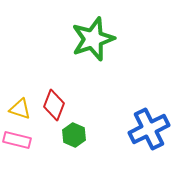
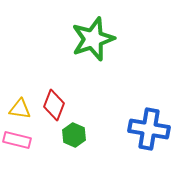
yellow triangle: rotated 10 degrees counterclockwise
blue cross: rotated 36 degrees clockwise
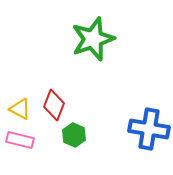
yellow triangle: rotated 20 degrees clockwise
pink rectangle: moved 3 px right
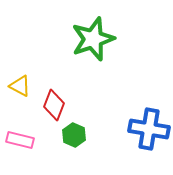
yellow triangle: moved 23 px up
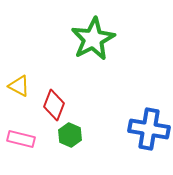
green star: rotated 9 degrees counterclockwise
yellow triangle: moved 1 px left
green hexagon: moved 4 px left
pink rectangle: moved 1 px right, 1 px up
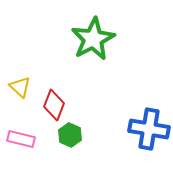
yellow triangle: moved 1 px right, 1 px down; rotated 15 degrees clockwise
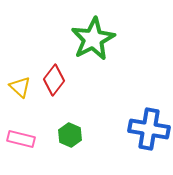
red diamond: moved 25 px up; rotated 16 degrees clockwise
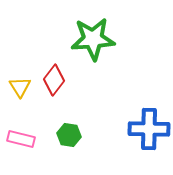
green star: rotated 24 degrees clockwise
yellow triangle: rotated 15 degrees clockwise
blue cross: rotated 9 degrees counterclockwise
green hexagon: moved 1 px left; rotated 15 degrees counterclockwise
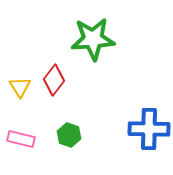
green hexagon: rotated 10 degrees clockwise
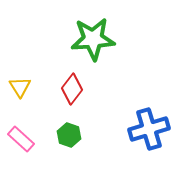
red diamond: moved 18 px right, 9 px down
blue cross: rotated 18 degrees counterclockwise
pink rectangle: rotated 28 degrees clockwise
